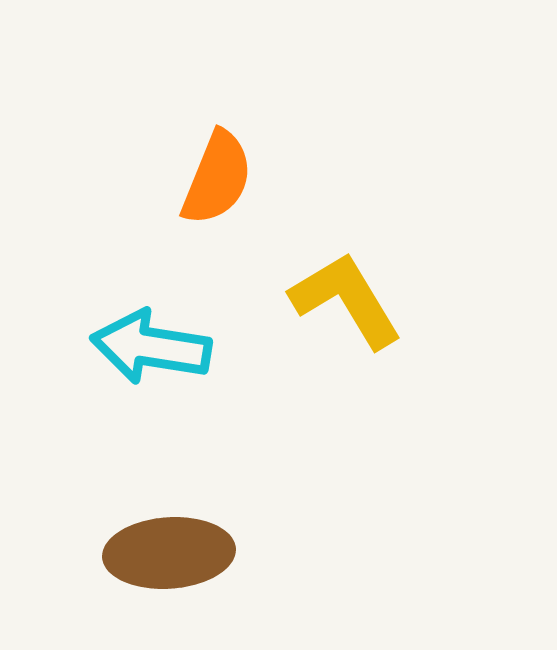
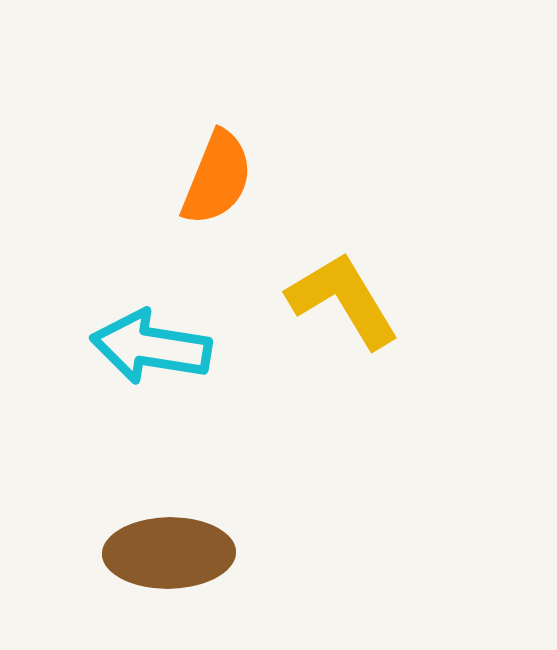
yellow L-shape: moved 3 px left
brown ellipse: rotated 3 degrees clockwise
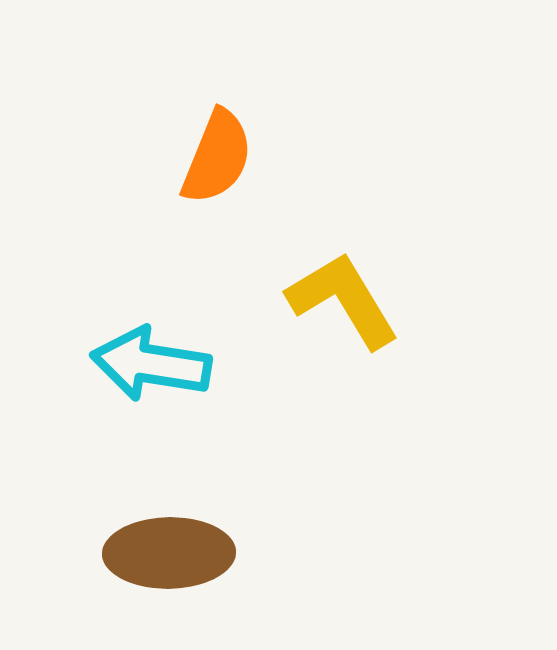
orange semicircle: moved 21 px up
cyan arrow: moved 17 px down
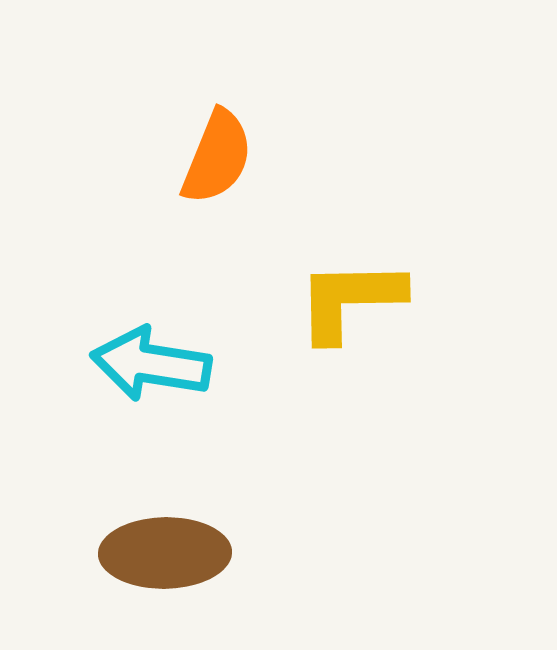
yellow L-shape: moved 7 px right; rotated 60 degrees counterclockwise
brown ellipse: moved 4 px left
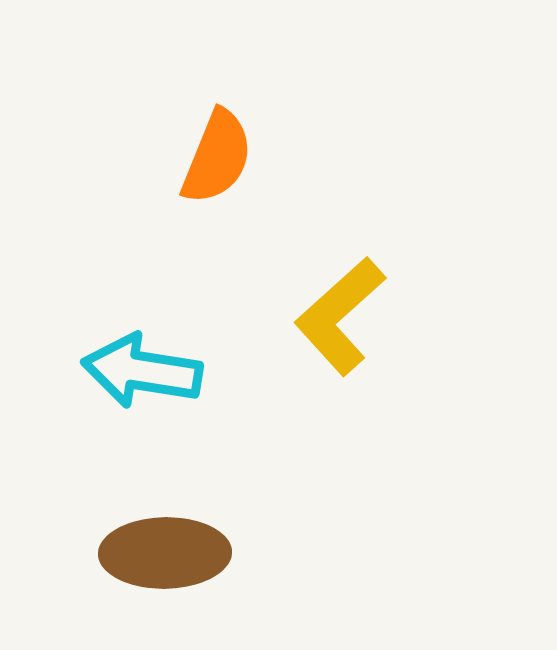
yellow L-shape: moved 10 px left, 16 px down; rotated 41 degrees counterclockwise
cyan arrow: moved 9 px left, 7 px down
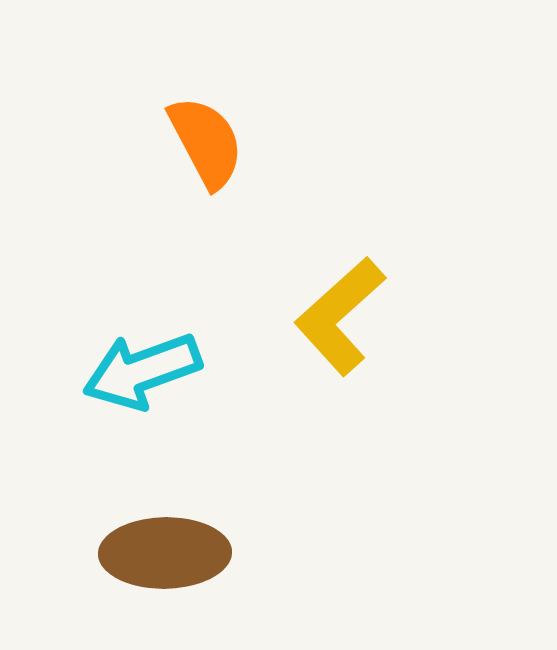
orange semicircle: moved 11 px left, 15 px up; rotated 50 degrees counterclockwise
cyan arrow: rotated 29 degrees counterclockwise
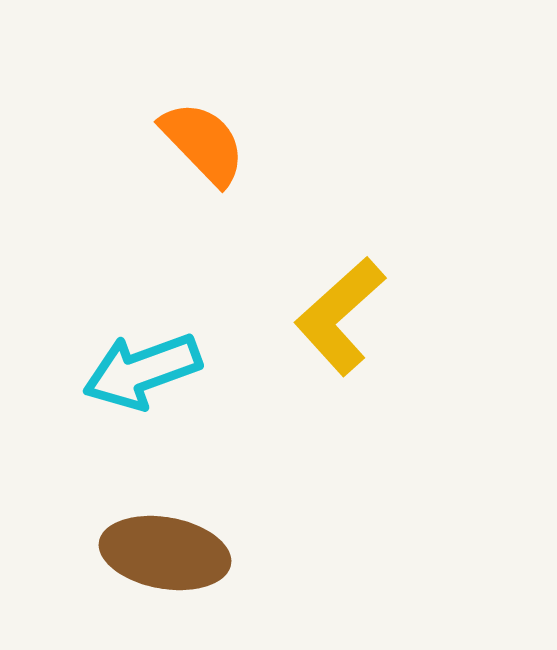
orange semicircle: moved 3 px left, 1 px down; rotated 16 degrees counterclockwise
brown ellipse: rotated 11 degrees clockwise
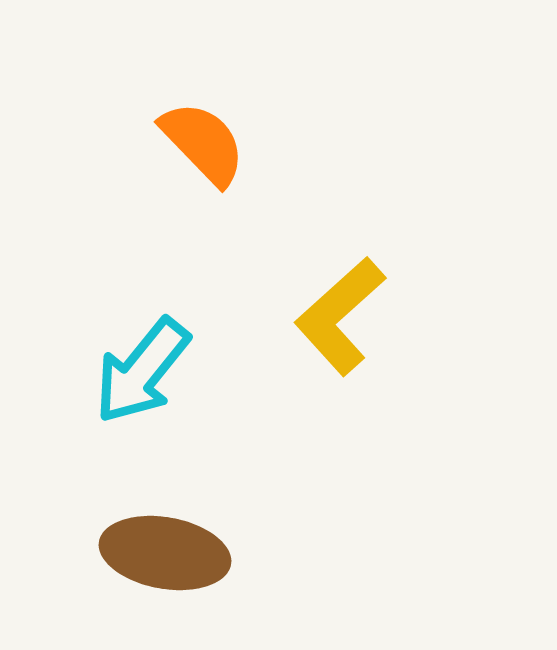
cyan arrow: rotated 31 degrees counterclockwise
